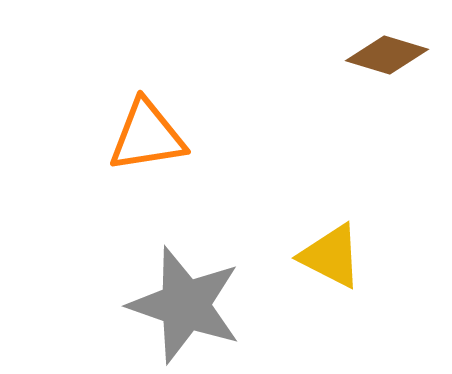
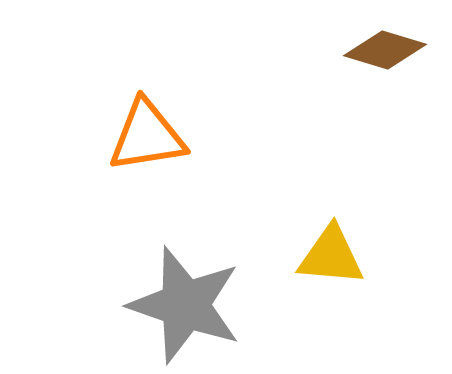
brown diamond: moved 2 px left, 5 px up
yellow triangle: rotated 22 degrees counterclockwise
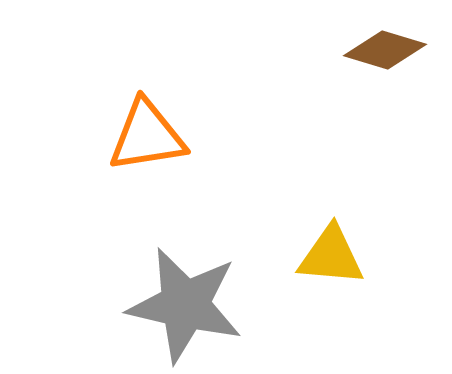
gray star: rotated 6 degrees counterclockwise
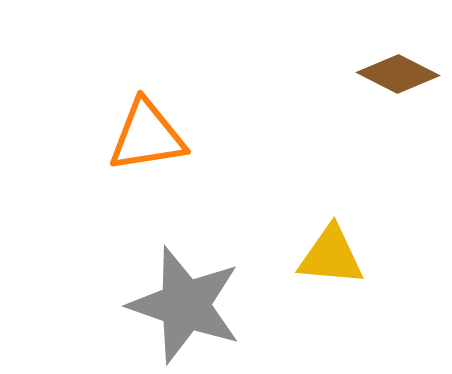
brown diamond: moved 13 px right, 24 px down; rotated 10 degrees clockwise
gray star: rotated 6 degrees clockwise
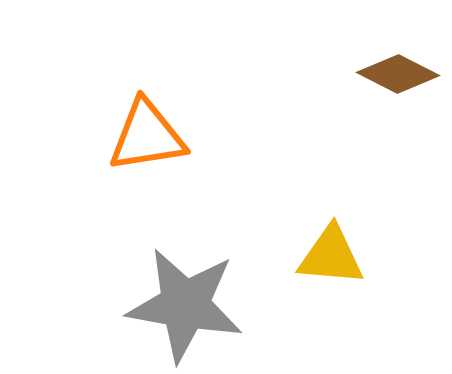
gray star: rotated 9 degrees counterclockwise
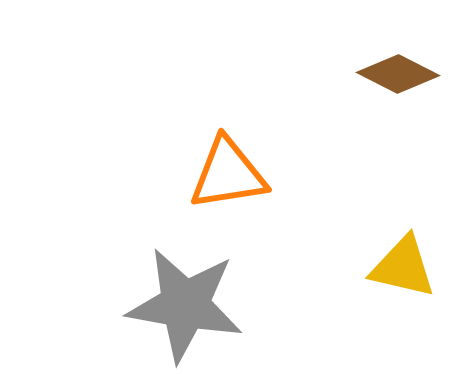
orange triangle: moved 81 px right, 38 px down
yellow triangle: moved 72 px right, 11 px down; rotated 8 degrees clockwise
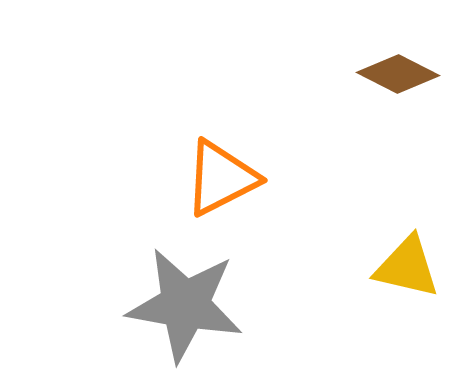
orange triangle: moved 7 px left, 4 px down; rotated 18 degrees counterclockwise
yellow triangle: moved 4 px right
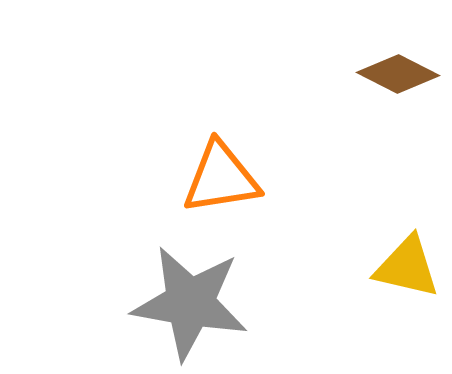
orange triangle: rotated 18 degrees clockwise
gray star: moved 5 px right, 2 px up
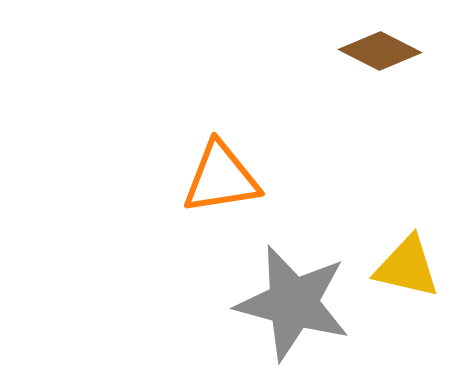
brown diamond: moved 18 px left, 23 px up
gray star: moved 103 px right; rotated 5 degrees clockwise
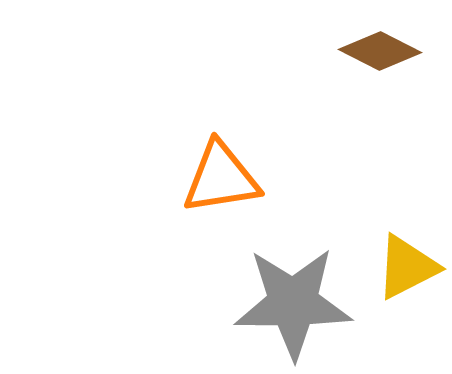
yellow triangle: rotated 40 degrees counterclockwise
gray star: rotated 15 degrees counterclockwise
